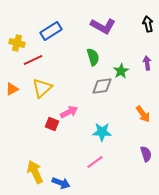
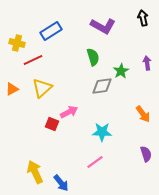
black arrow: moved 5 px left, 6 px up
blue arrow: rotated 30 degrees clockwise
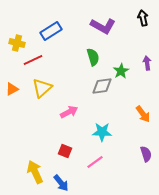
red square: moved 13 px right, 27 px down
